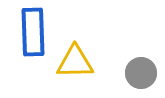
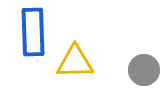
gray circle: moved 3 px right, 3 px up
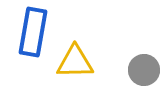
blue rectangle: rotated 12 degrees clockwise
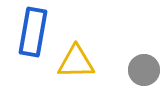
yellow triangle: moved 1 px right
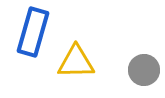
blue rectangle: rotated 6 degrees clockwise
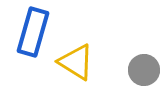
yellow triangle: rotated 33 degrees clockwise
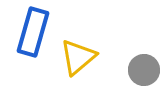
yellow triangle: moved 2 px right, 5 px up; rotated 48 degrees clockwise
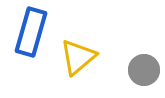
blue rectangle: moved 2 px left
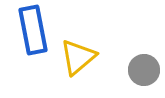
blue rectangle: moved 2 px right, 2 px up; rotated 27 degrees counterclockwise
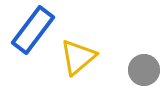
blue rectangle: rotated 48 degrees clockwise
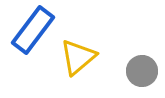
gray circle: moved 2 px left, 1 px down
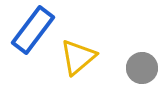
gray circle: moved 3 px up
